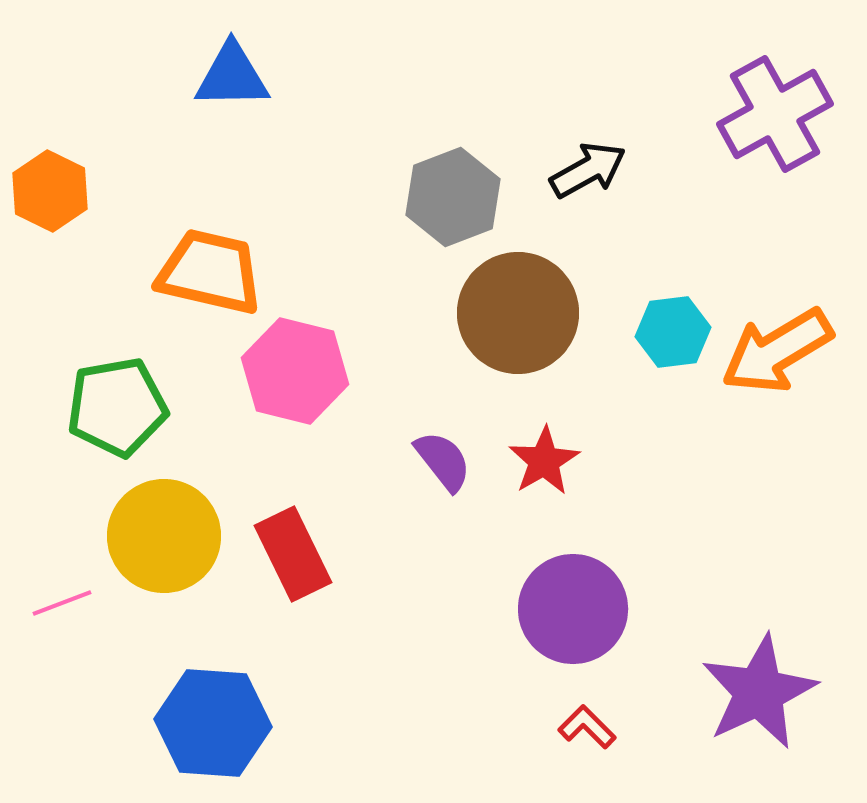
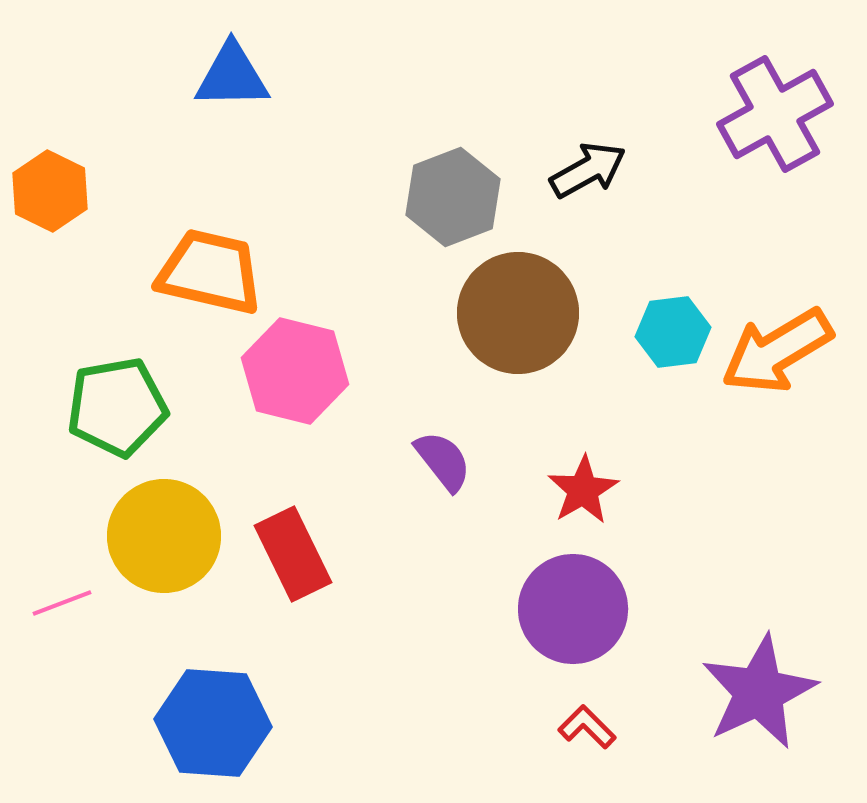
red star: moved 39 px right, 29 px down
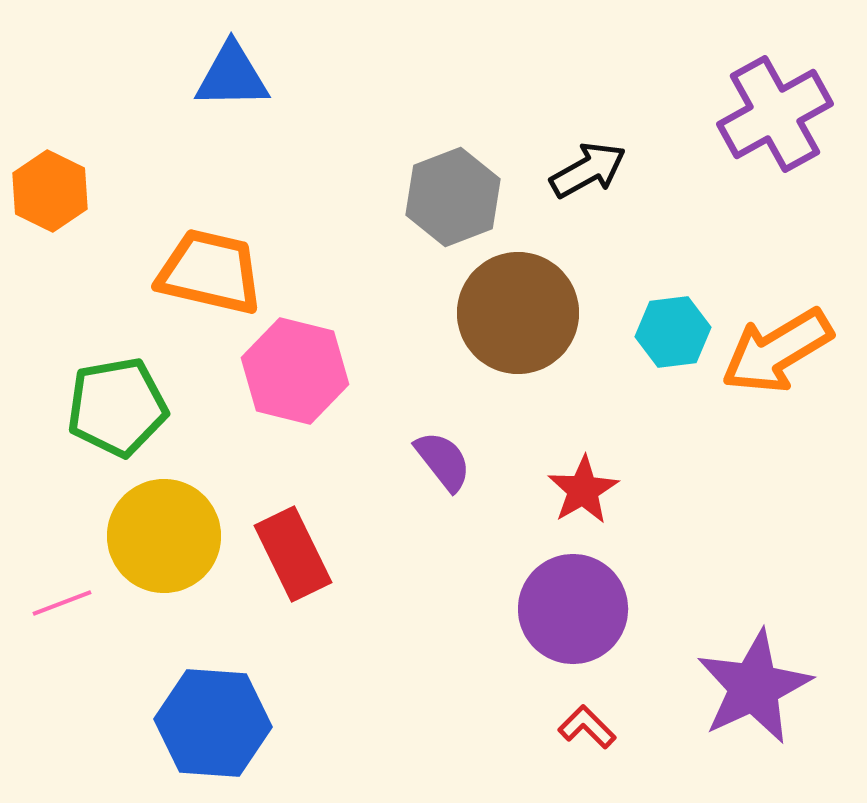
purple star: moved 5 px left, 5 px up
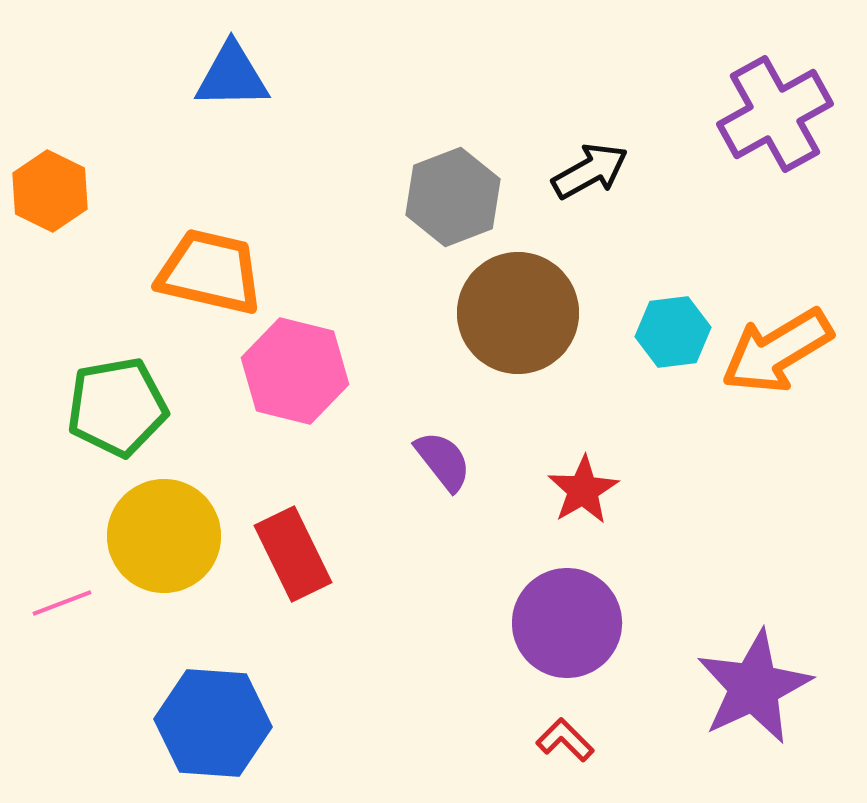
black arrow: moved 2 px right, 1 px down
purple circle: moved 6 px left, 14 px down
red L-shape: moved 22 px left, 13 px down
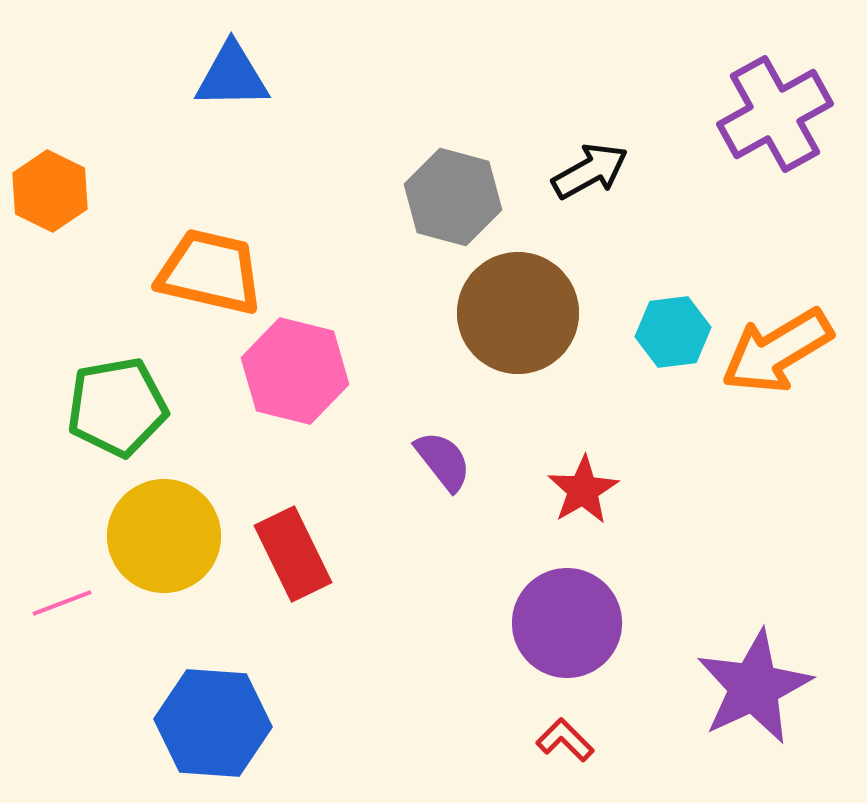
gray hexagon: rotated 24 degrees counterclockwise
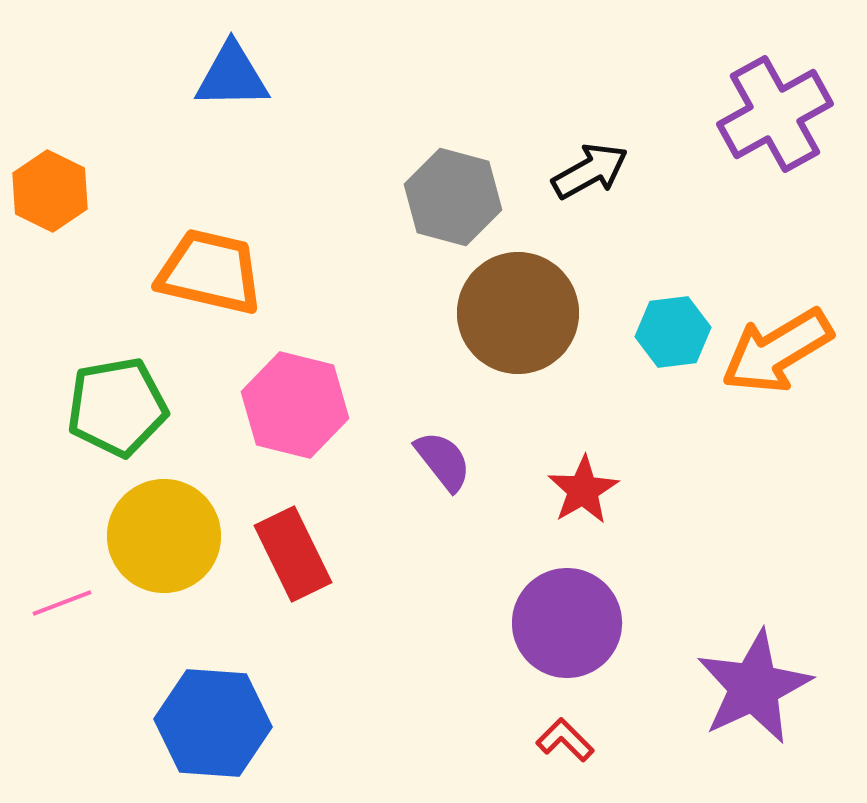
pink hexagon: moved 34 px down
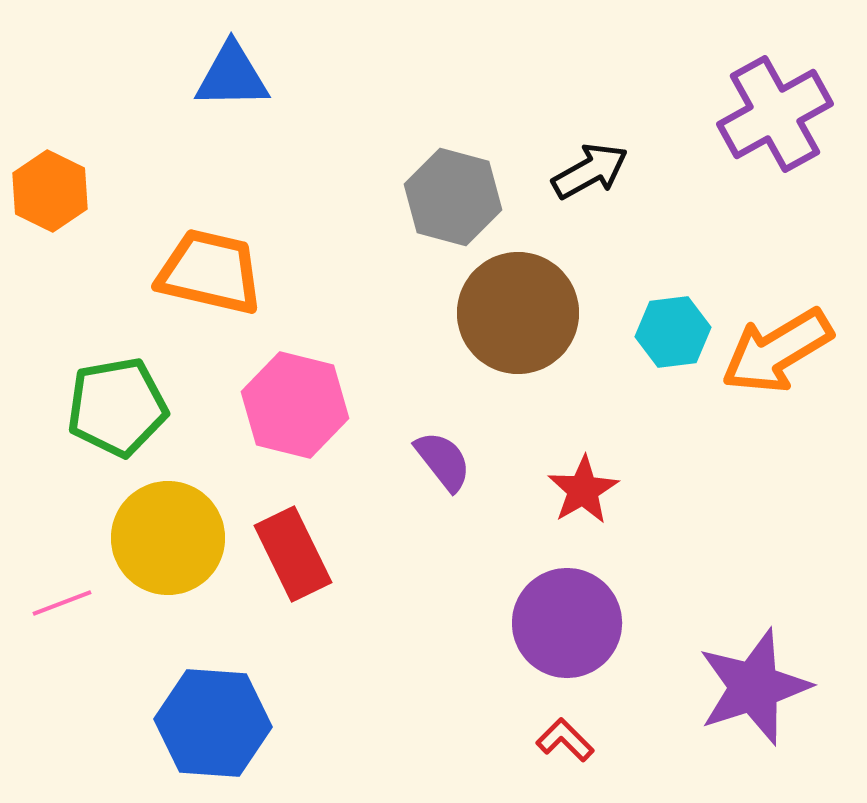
yellow circle: moved 4 px right, 2 px down
purple star: rotated 7 degrees clockwise
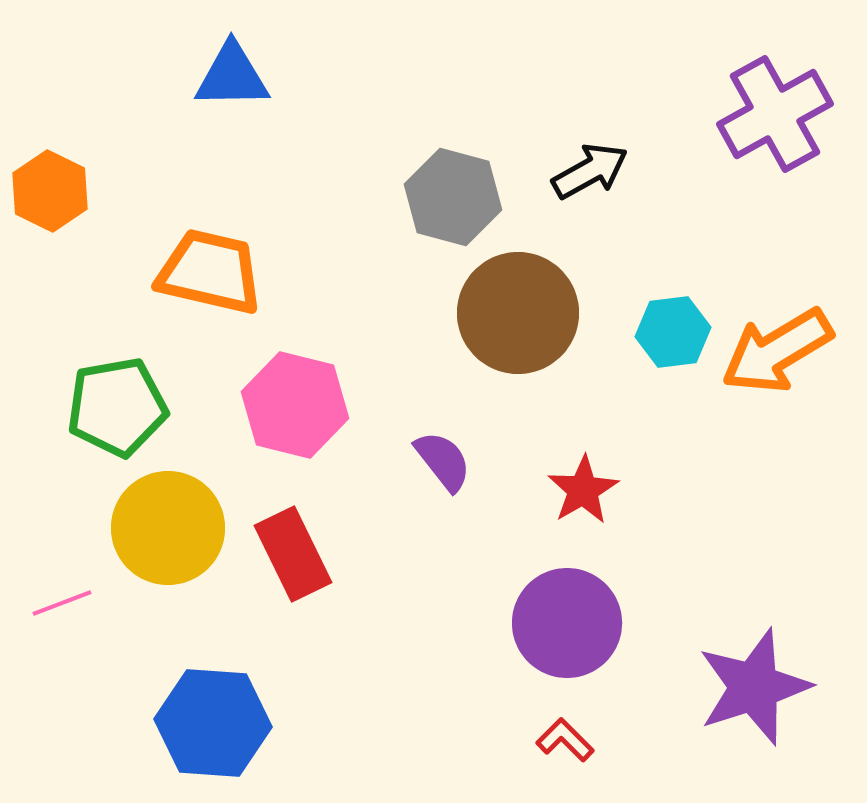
yellow circle: moved 10 px up
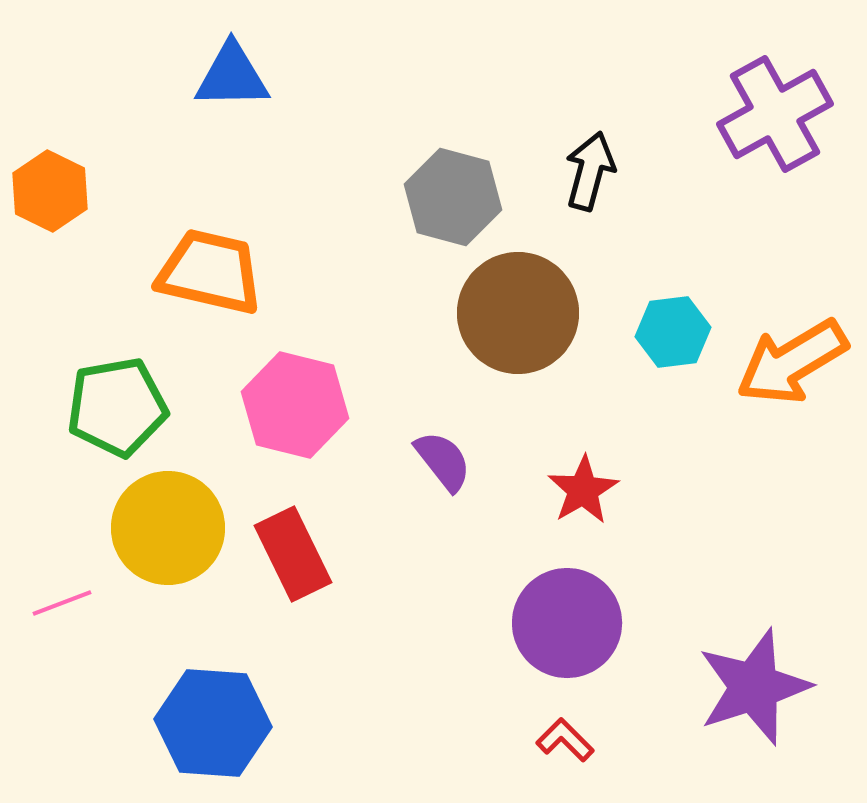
black arrow: rotated 46 degrees counterclockwise
orange arrow: moved 15 px right, 11 px down
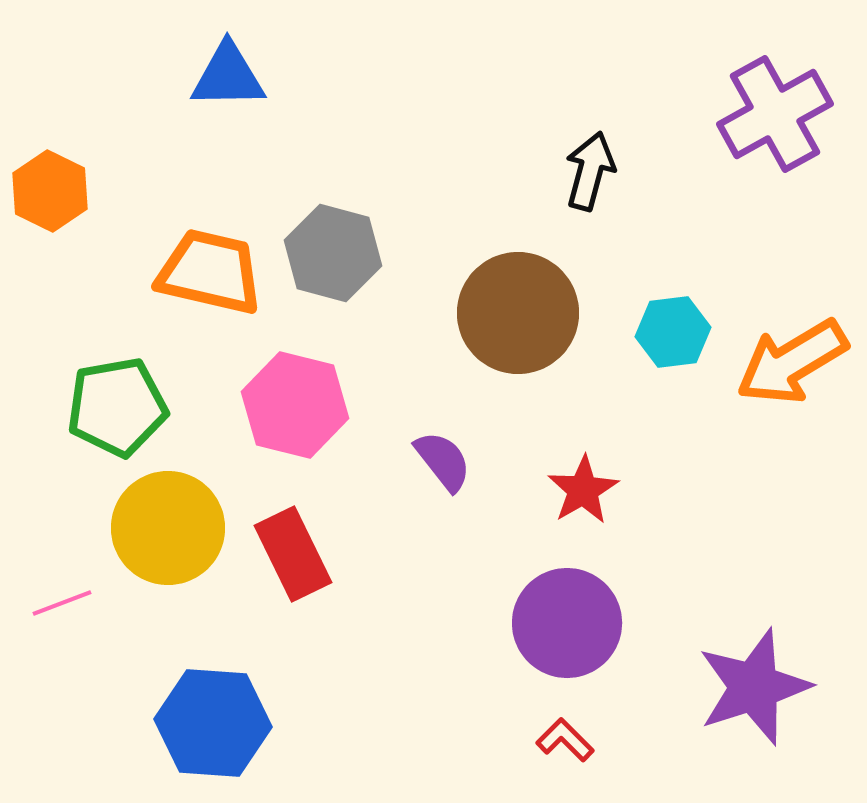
blue triangle: moved 4 px left
gray hexagon: moved 120 px left, 56 px down
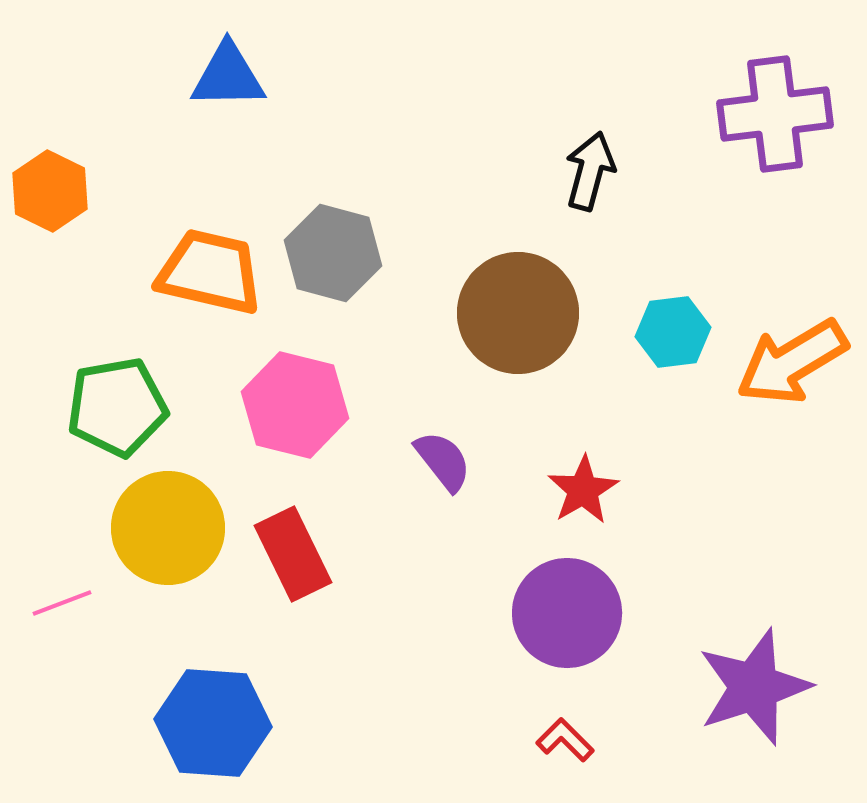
purple cross: rotated 22 degrees clockwise
purple circle: moved 10 px up
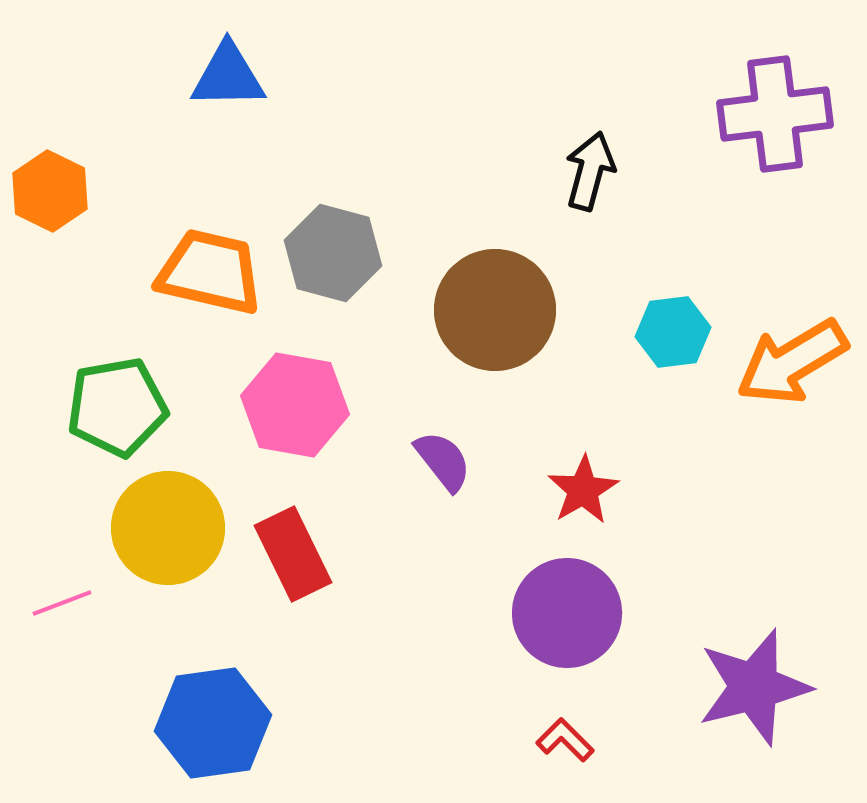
brown circle: moved 23 px left, 3 px up
pink hexagon: rotated 4 degrees counterclockwise
purple star: rotated 4 degrees clockwise
blue hexagon: rotated 12 degrees counterclockwise
